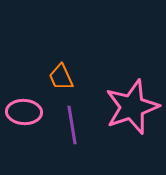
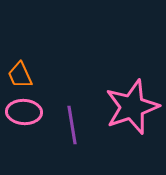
orange trapezoid: moved 41 px left, 2 px up
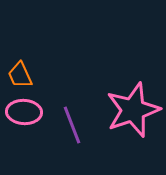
pink star: moved 1 px right, 3 px down
purple line: rotated 12 degrees counterclockwise
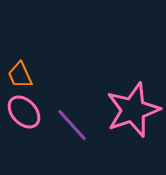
pink ellipse: rotated 44 degrees clockwise
purple line: rotated 21 degrees counterclockwise
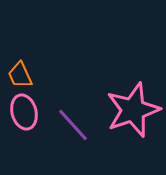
pink ellipse: rotated 28 degrees clockwise
purple line: moved 1 px right
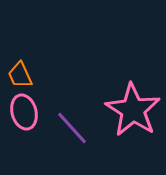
pink star: rotated 20 degrees counterclockwise
purple line: moved 1 px left, 3 px down
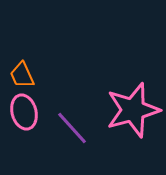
orange trapezoid: moved 2 px right
pink star: rotated 24 degrees clockwise
